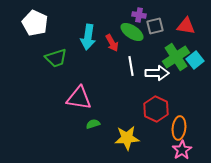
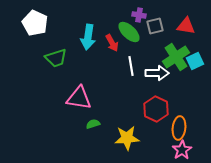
green ellipse: moved 3 px left; rotated 10 degrees clockwise
cyan square: moved 1 px down; rotated 12 degrees clockwise
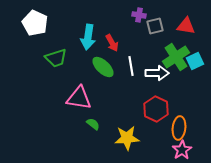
green ellipse: moved 26 px left, 35 px down
green semicircle: rotated 56 degrees clockwise
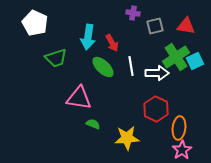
purple cross: moved 6 px left, 2 px up
green semicircle: rotated 16 degrees counterclockwise
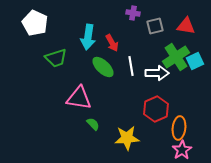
red hexagon: rotated 10 degrees clockwise
green semicircle: rotated 24 degrees clockwise
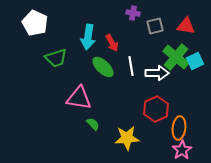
green cross: rotated 16 degrees counterclockwise
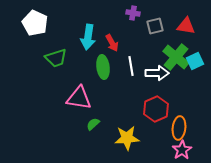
green ellipse: rotated 40 degrees clockwise
green semicircle: rotated 88 degrees counterclockwise
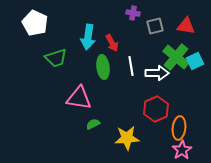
green semicircle: rotated 16 degrees clockwise
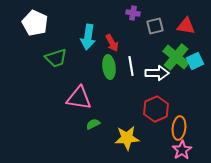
green ellipse: moved 6 px right
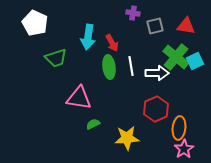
pink star: moved 2 px right, 1 px up
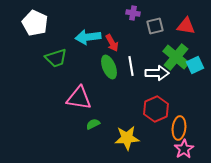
cyan arrow: rotated 75 degrees clockwise
cyan square: moved 4 px down
green ellipse: rotated 15 degrees counterclockwise
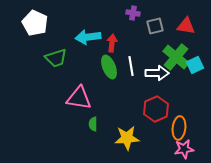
red arrow: rotated 144 degrees counterclockwise
green semicircle: rotated 64 degrees counterclockwise
pink star: rotated 24 degrees clockwise
